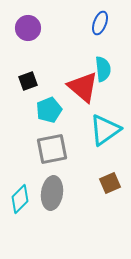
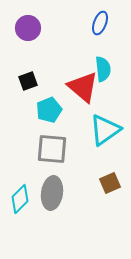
gray square: rotated 16 degrees clockwise
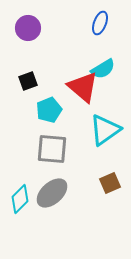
cyan semicircle: rotated 65 degrees clockwise
gray ellipse: rotated 40 degrees clockwise
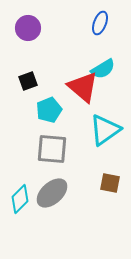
brown square: rotated 35 degrees clockwise
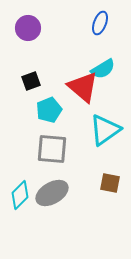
black square: moved 3 px right
gray ellipse: rotated 12 degrees clockwise
cyan diamond: moved 4 px up
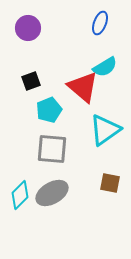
cyan semicircle: moved 2 px right, 2 px up
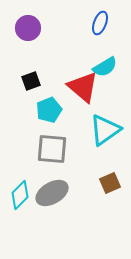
brown square: rotated 35 degrees counterclockwise
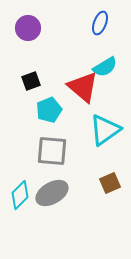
gray square: moved 2 px down
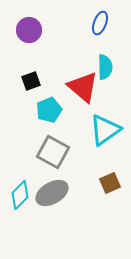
purple circle: moved 1 px right, 2 px down
cyan semicircle: rotated 60 degrees counterclockwise
gray square: moved 1 px right, 1 px down; rotated 24 degrees clockwise
